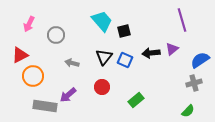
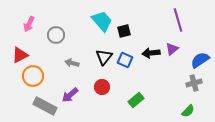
purple line: moved 4 px left
purple arrow: moved 2 px right
gray rectangle: rotated 20 degrees clockwise
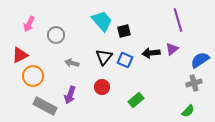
purple arrow: rotated 30 degrees counterclockwise
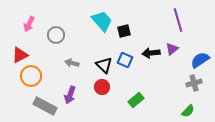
black triangle: moved 8 px down; rotated 24 degrees counterclockwise
orange circle: moved 2 px left
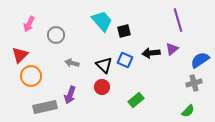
red triangle: rotated 18 degrees counterclockwise
gray rectangle: moved 1 px down; rotated 40 degrees counterclockwise
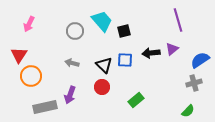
gray circle: moved 19 px right, 4 px up
red triangle: moved 1 px left; rotated 12 degrees counterclockwise
blue square: rotated 21 degrees counterclockwise
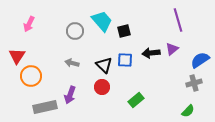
red triangle: moved 2 px left, 1 px down
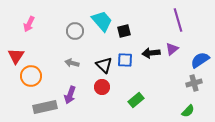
red triangle: moved 1 px left
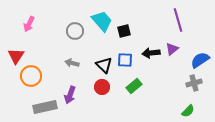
green rectangle: moved 2 px left, 14 px up
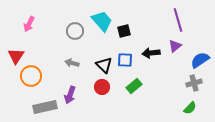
purple triangle: moved 3 px right, 3 px up
green semicircle: moved 2 px right, 3 px up
